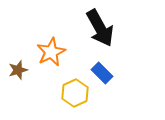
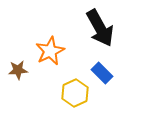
orange star: moved 1 px left, 1 px up
brown star: rotated 12 degrees clockwise
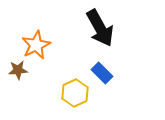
orange star: moved 14 px left, 6 px up
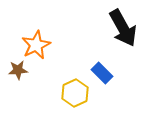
black arrow: moved 23 px right
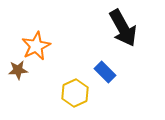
orange star: moved 1 px down
blue rectangle: moved 3 px right, 1 px up
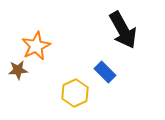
black arrow: moved 2 px down
